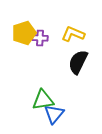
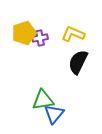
purple cross: rotated 14 degrees counterclockwise
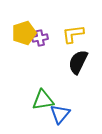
yellow L-shape: rotated 30 degrees counterclockwise
blue triangle: moved 6 px right
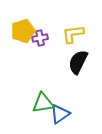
yellow pentagon: moved 1 px left, 2 px up
green triangle: moved 3 px down
blue triangle: rotated 15 degrees clockwise
